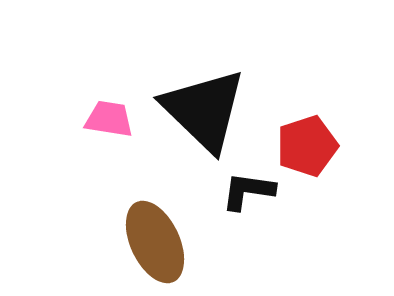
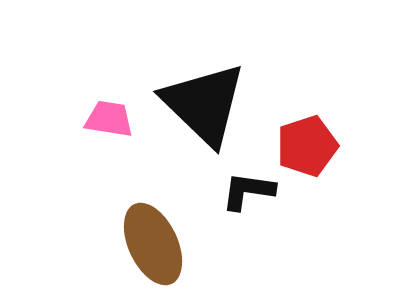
black triangle: moved 6 px up
brown ellipse: moved 2 px left, 2 px down
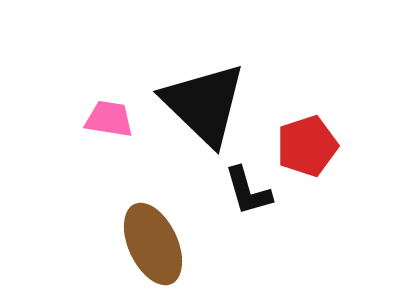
black L-shape: rotated 114 degrees counterclockwise
